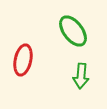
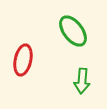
green arrow: moved 1 px right, 5 px down
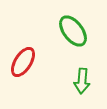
red ellipse: moved 2 px down; rotated 20 degrees clockwise
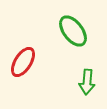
green arrow: moved 5 px right, 1 px down
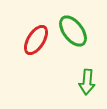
red ellipse: moved 13 px right, 22 px up
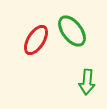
green ellipse: moved 1 px left
